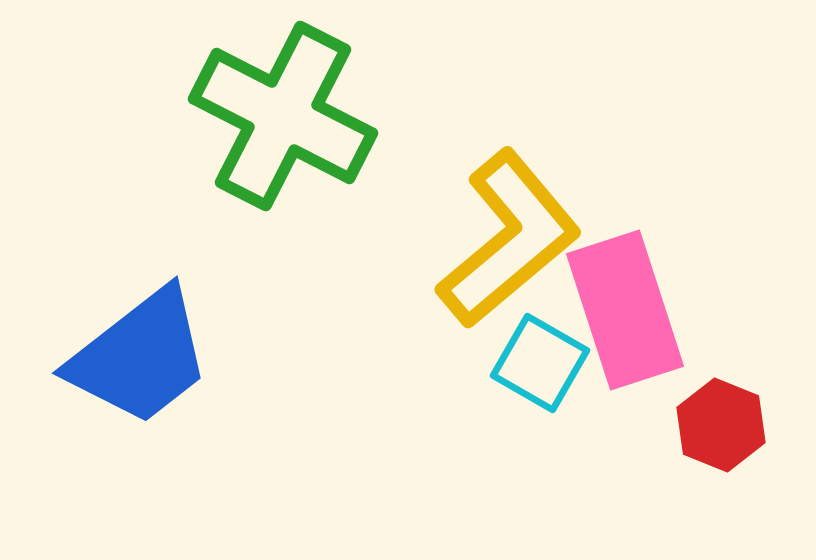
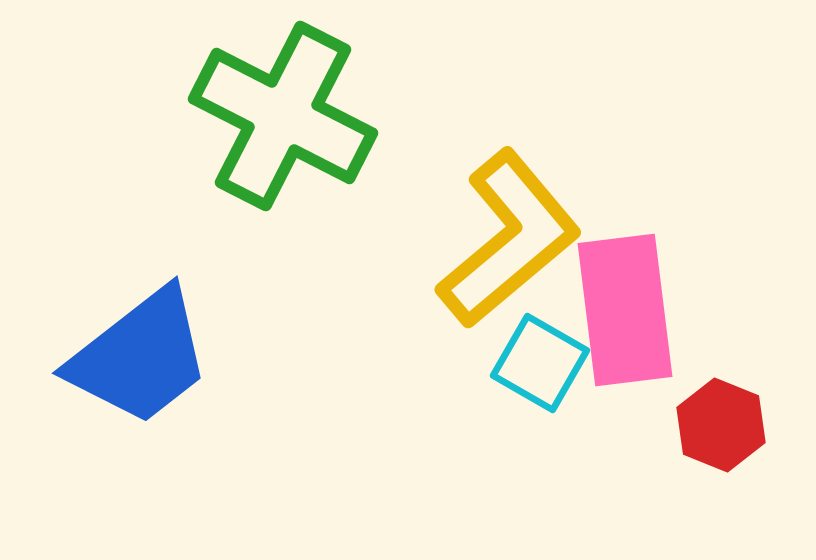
pink rectangle: rotated 11 degrees clockwise
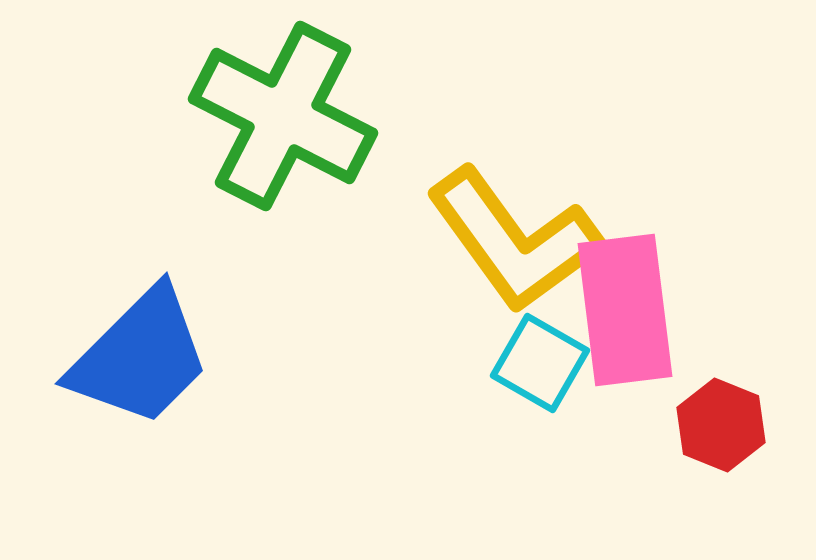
yellow L-shape: moved 5 px right, 1 px down; rotated 94 degrees clockwise
blue trapezoid: rotated 7 degrees counterclockwise
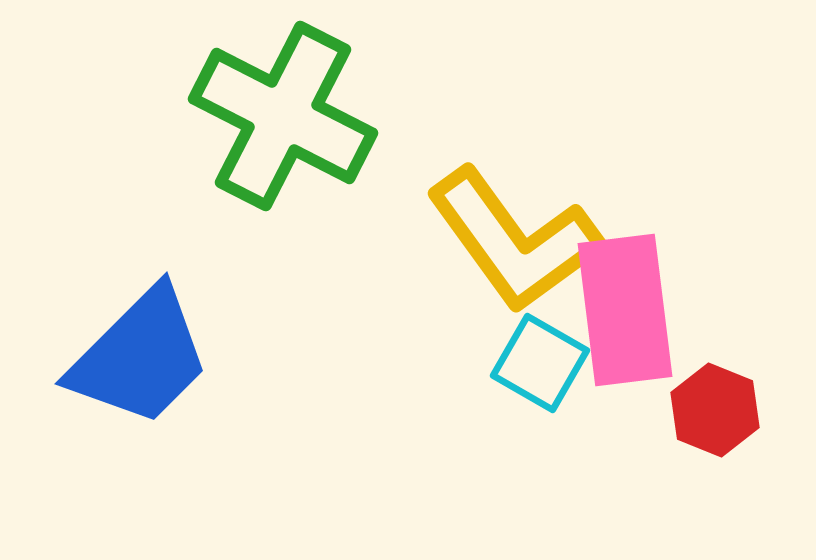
red hexagon: moved 6 px left, 15 px up
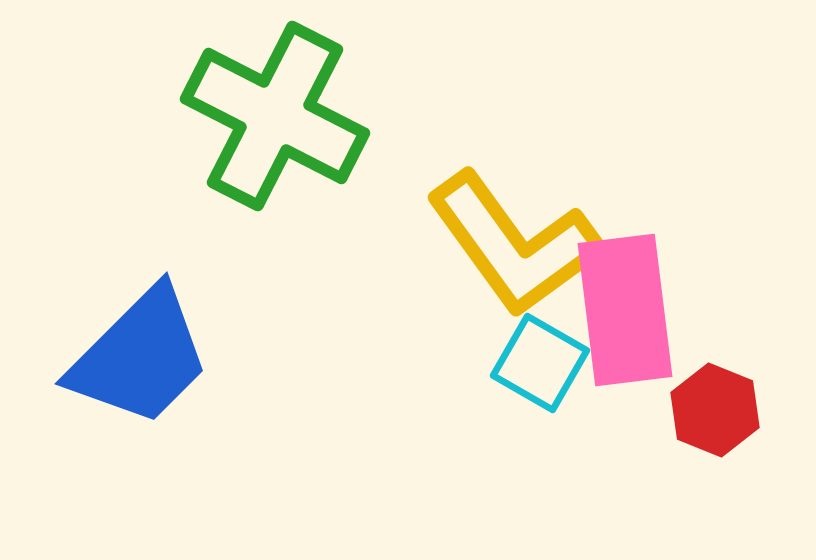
green cross: moved 8 px left
yellow L-shape: moved 4 px down
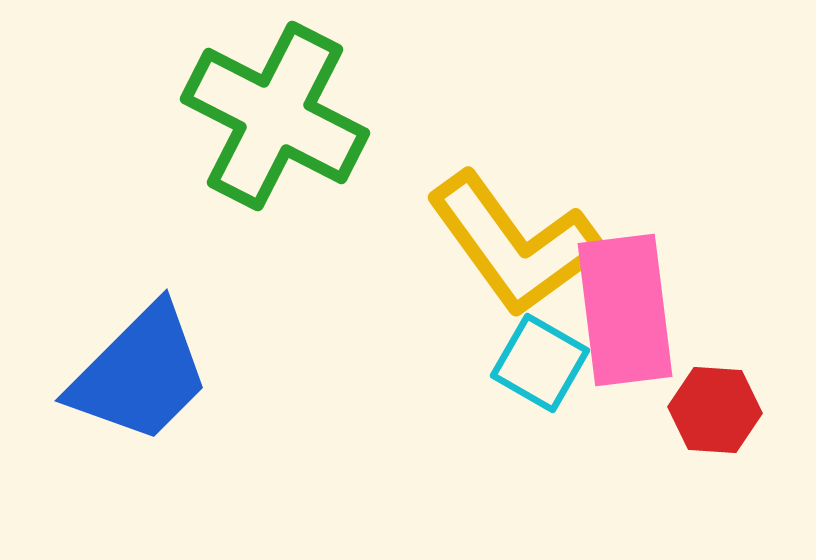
blue trapezoid: moved 17 px down
red hexagon: rotated 18 degrees counterclockwise
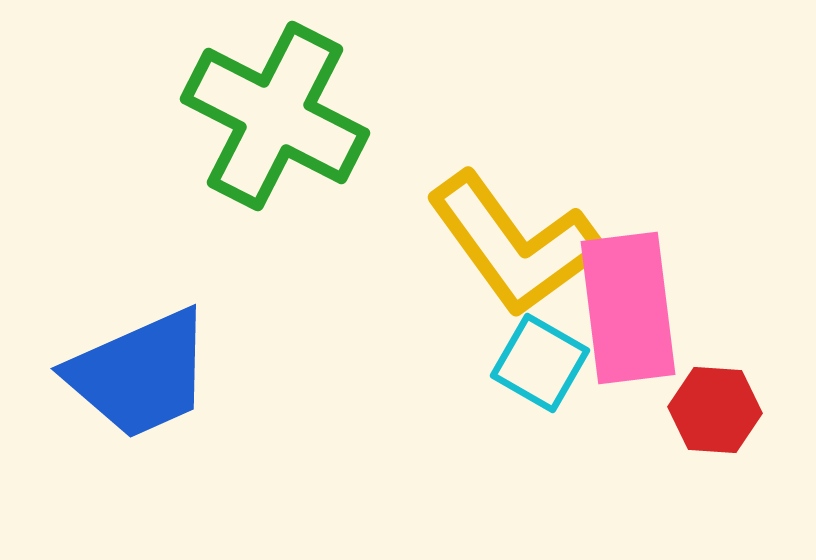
pink rectangle: moved 3 px right, 2 px up
blue trapezoid: rotated 21 degrees clockwise
